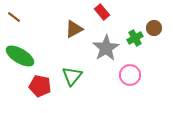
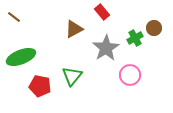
green ellipse: moved 1 px right, 1 px down; rotated 52 degrees counterclockwise
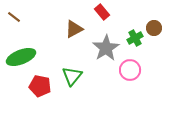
pink circle: moved 5 px up
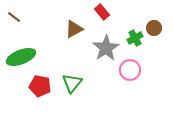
green triangle: moved 7 px down
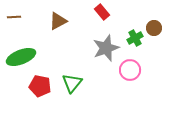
brown line: rotated 40 degrees counterclockwise
brown triangle: moved 16 px left, 8 px up
gray star: rotated 12 degrees clockwise
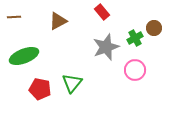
gray star: moved 1 px up
green ellipse: moved 3 px right, 1 px up
pink circle: moved 5 px right
red pentagon: moved 3 px down
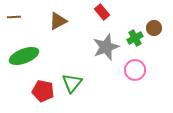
red pentagon: moved 3 px right, 2 px down
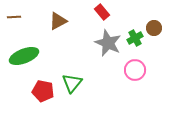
gray star: moved 2 px right, 4 px up; rotated 28 degrees counterclockwise
